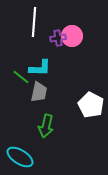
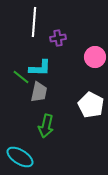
pink circle: moved 23 px right, 21 px down
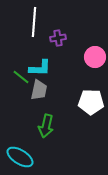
gray trapezoid: moved 2 px up
white pentagon: moved 3 px up; rotated 25 degrees counterclockwise
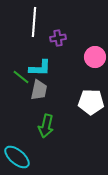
cyan ellipse: moved 3 px left; rotated 8 degrees clockwise
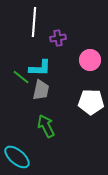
pink circle: moved 5 px left, 3 px down
gray trapezoid: moved 2 px right
green arrow: rotated 140 degrees clockwise
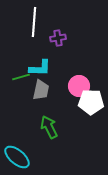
pink circle: moved 11 px left, 26 px down
green line: rotated 54 degrees counterclockwise
green arrow: moved 3 px right, 1 px down
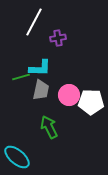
white line: rotated 24 degrees clockwise
pink circle: moved 10 px left, 9 px down
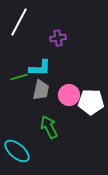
white line: moved 15 px left
green line: moved 2 px left
cyan ellipse: moved 6 px up
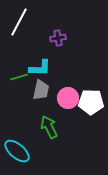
pink circle: moved 1 px left, 3 px down
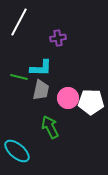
cyan L-shape: moved 1 px right
green line: rotated 30 degrees clockwise
green arrow: moved 1 px right
